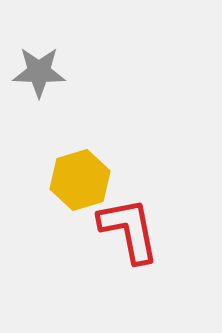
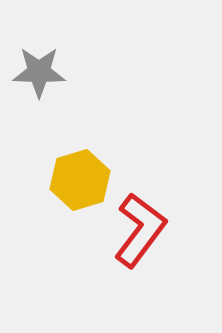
red L-shape: moved 11 px right; rotated 48 degrees clockwise
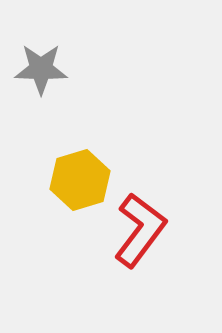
gray star: moved 2 px right, 3 px up
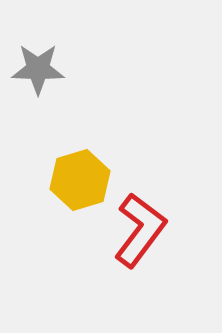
gray star: moved 3 px left
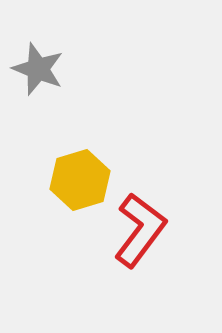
gray star: rotated 20 degrees clockwise
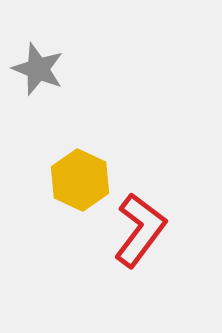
yellow hexagon: rotated 18 degrees counterclockwise
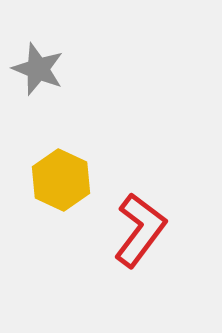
yellow hexagon: moved 19 px left
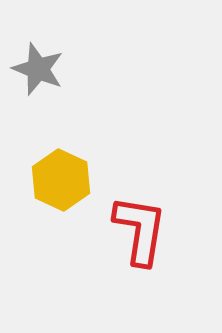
red L-shape: rotated 28 degrees counterclockwise
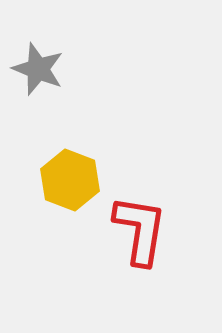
yellow hexagon: moved 9 px right; rotated 4 degrees counterclockwise
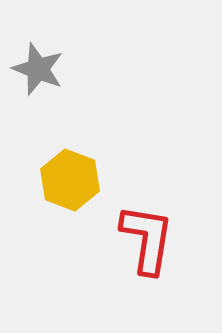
red L-shape: moved 7 px right, 9 px down
